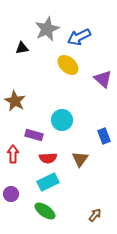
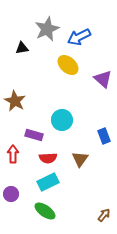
brown arrow: moved 9 px right
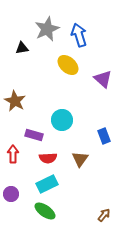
blue arrow: moved 2 px up; rotated 100 degrees clockwise
cyan rectangle: moved 1 px left, 2 px down
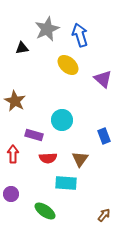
blue arrow: moved 1 px right
cyan rectangle: moved 19 px right, 1 px up; rotated 30 degrees clockwise
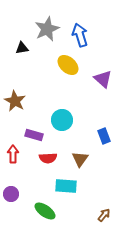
cyan rectangle: moved 3 px down
